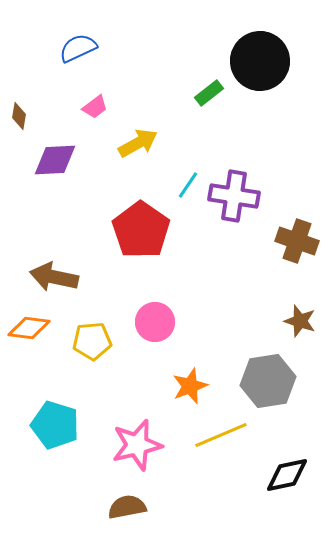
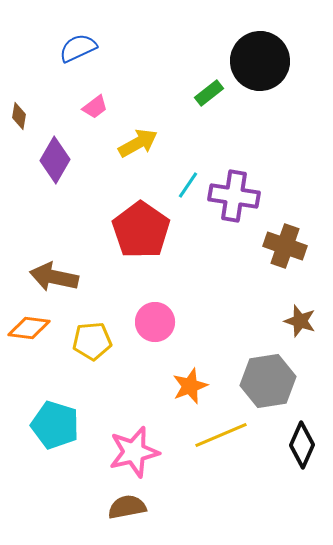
purple diamond: rotated 57 degrees counterclockwise
brown cross: moved 12 px left, 5 px down
pink star: moved 3 px left, 7 px down
black diamond: moved 15 px right, 30 px up; rotated 54 degrees counterclockwise
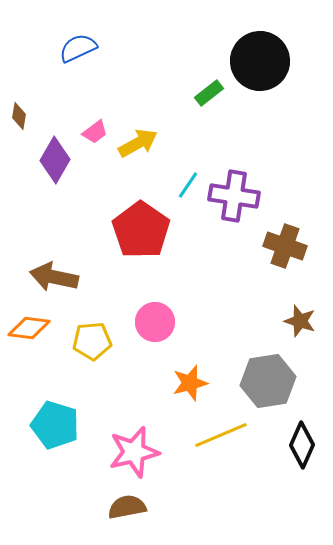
pink trapezoid: moved 25 px down
orange star: moved 3 px up; rotated 6 degrees clockwise
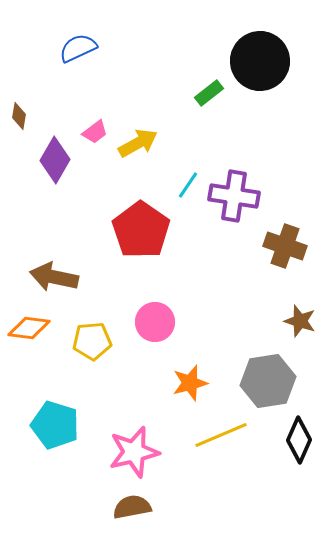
black diamond: moved 3 px left, 5 px up
brown semicircle: moved 5 px right
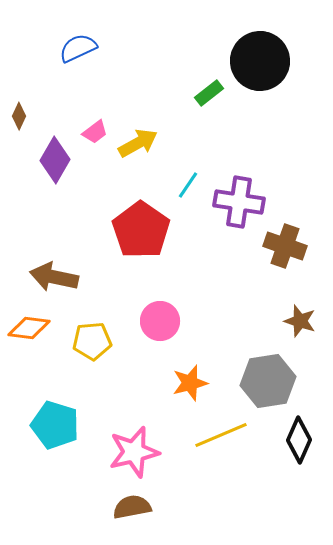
brown diamond: rotated 16 degrees clockwise
purple cross: moved 5 px right, 6 px down
pink circle: moved 5 px right, 1 px up
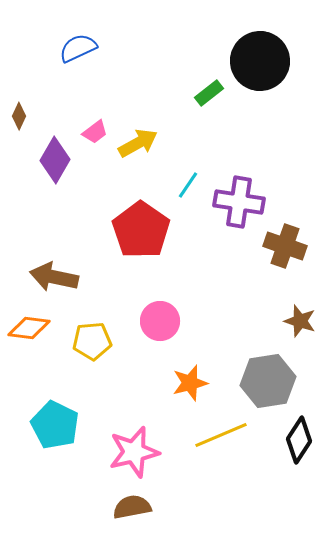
cyan pentagon: rotated 9 degrees clockwise
black diamond: rotated 9 degrees clockwise
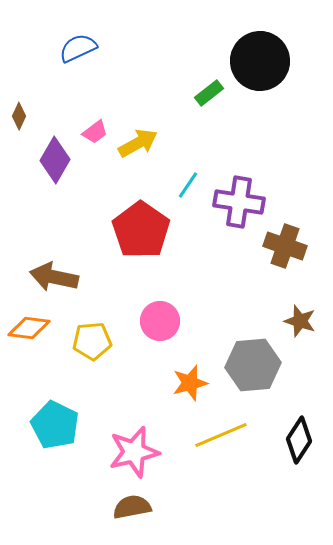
gray hexagon: moved 15 px left, 16 px up; rotated 4 degrees clockwise
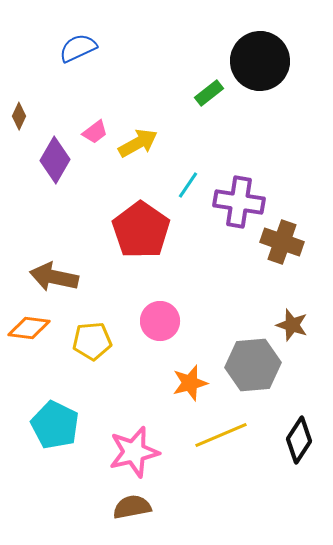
brown cross: moved 3 px left, 4 px up
brown star: moved 8 px left, 4 px down
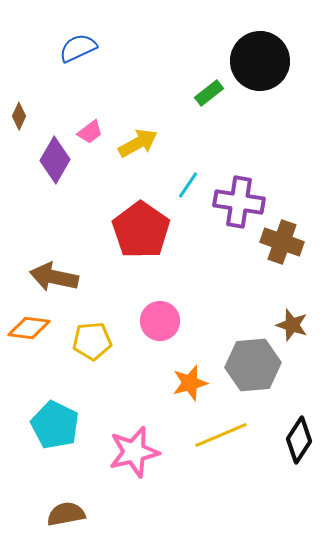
pink trapezoid: moved 5 px left
brown semicircle: moved 66 px left, 7 px down
